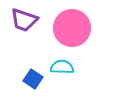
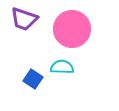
purple trapezoid: moved 1 px up
pink circle: moved 1 px down
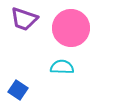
pink circle: moved 1 px left, 1 px up
blue square: moved 15 px left, 11 px down
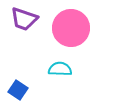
cyan semicircle: moved 2 px left, 2 px down
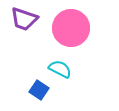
cyan semicircle: rotated 25 degrees clockwise
blue square: moved 21 px right
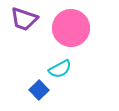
cyan semicircle: rotated 125 degrees clockwise
blue square: rotated 12 degrees clockwise
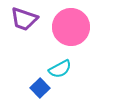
pink circle: moved 1 px up
blue square: moved 1 px right, 2 px up
